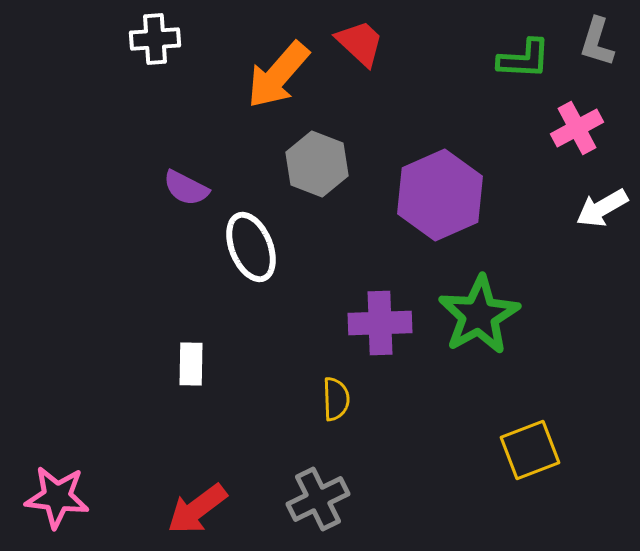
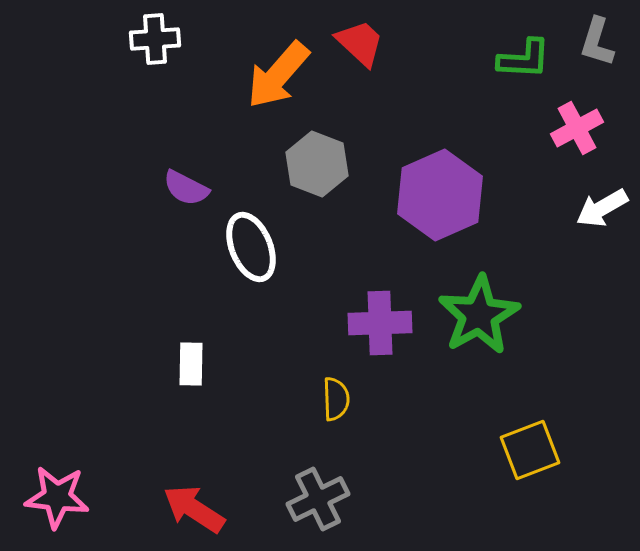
red arrow: moved 3 px left; rotated 70 degrees clockwise
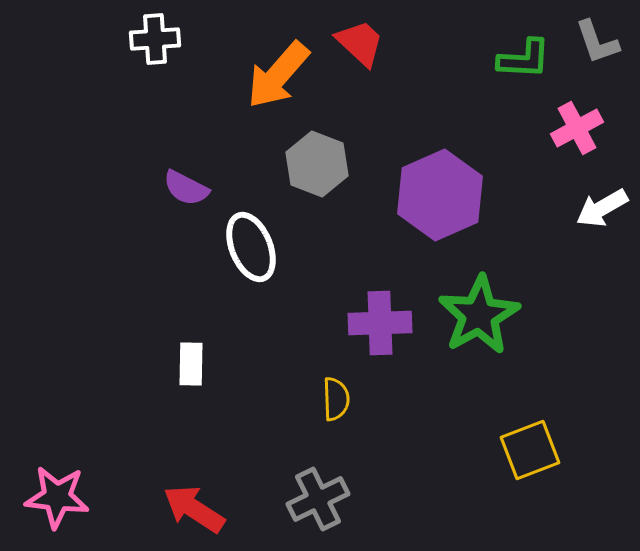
gray L-shape: rotated 36 degrees counterclockwise
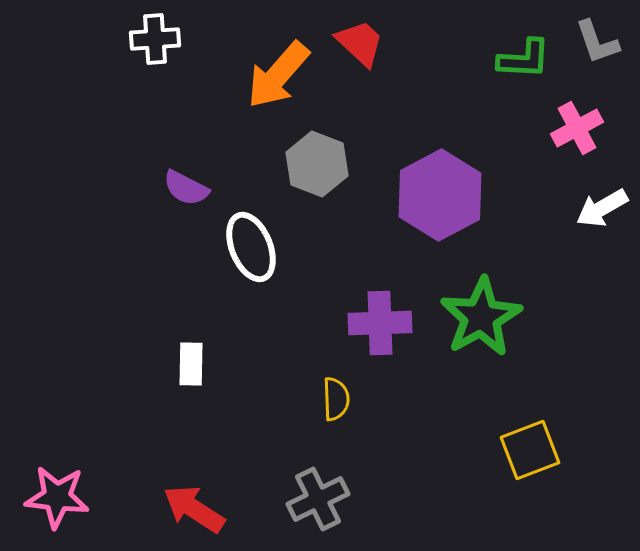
purple hexagon: rotated 4 degrees counterclockwise
green star: moved 2 px right, 2 px down
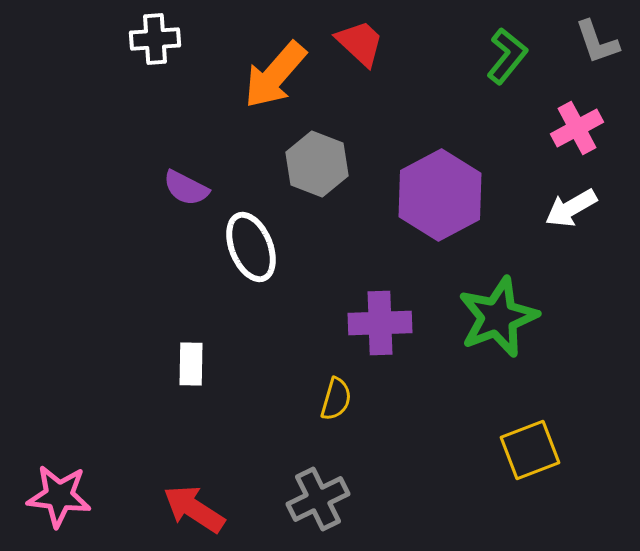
green L-shape: moved 17 px left, 3 px up; rotated 54 degrees counterclockwise
orange arrow: moved 3 px left
white arrow: moved 31 px left
green star: moved 17 px right; rotated 8 degrees clockwise
yellow semicircle: rotated 18 degrees clockwise
pink star: moved 2 px right, 1 px up
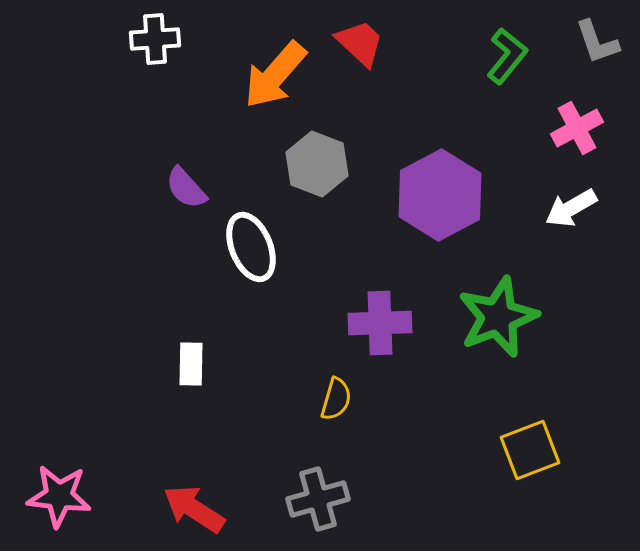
purple semicircle: rotated 21 degrees clockwise
gray cross: rotated 10 degrees clockwise
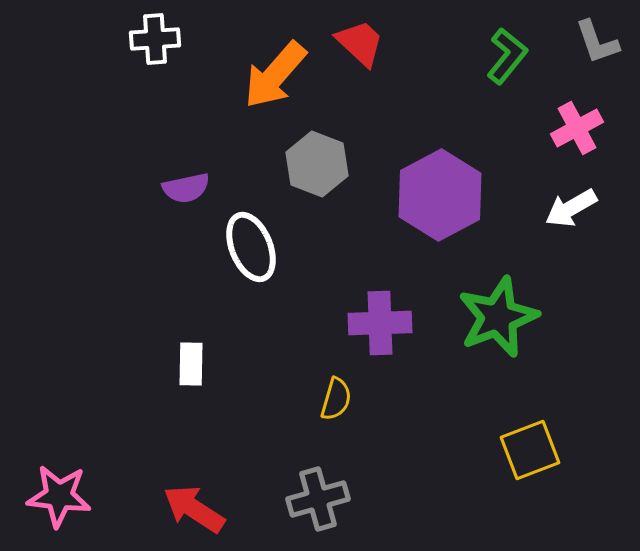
purple semicircle: rotated 60 degrees counterclockwise
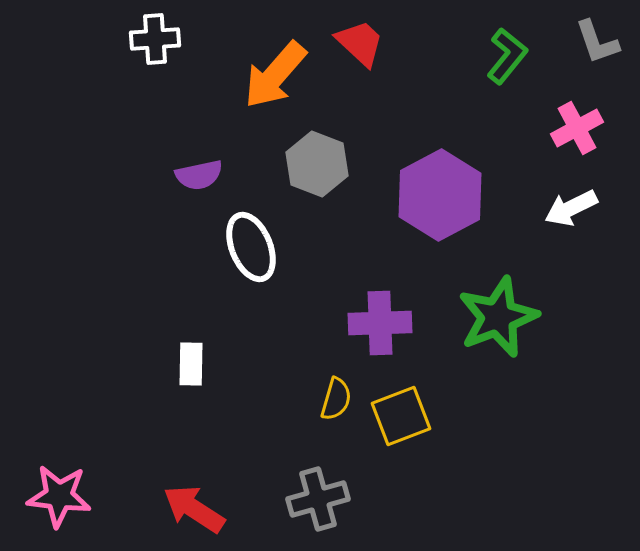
purple semicircle: moved 13 px right, 13 px up
white arrow: rotated 4 degrees clockwise
yellow square: moved 129 px left, 34 px up
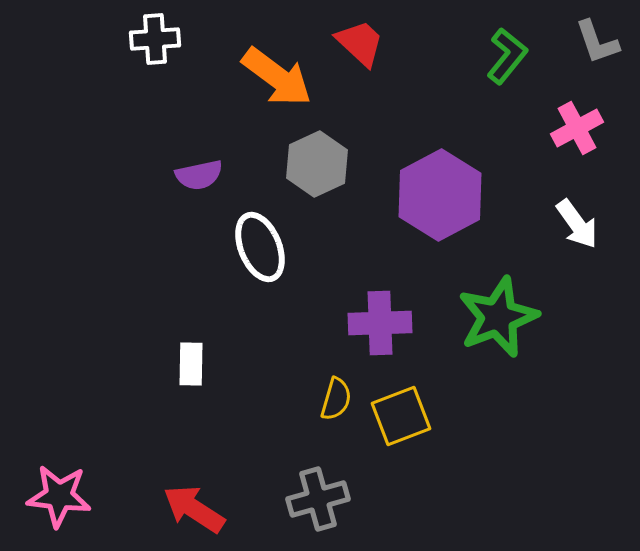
orange arrow: moved 2 px right, 2 px down; rotated 94 degrees counterclockwise
gray hexagon: rotated 14 degrees clockwise
white arrow: moved 6 px right, 16 px down; rotated 100 degrees counterclockwise
white ellipse: moved 9 px right
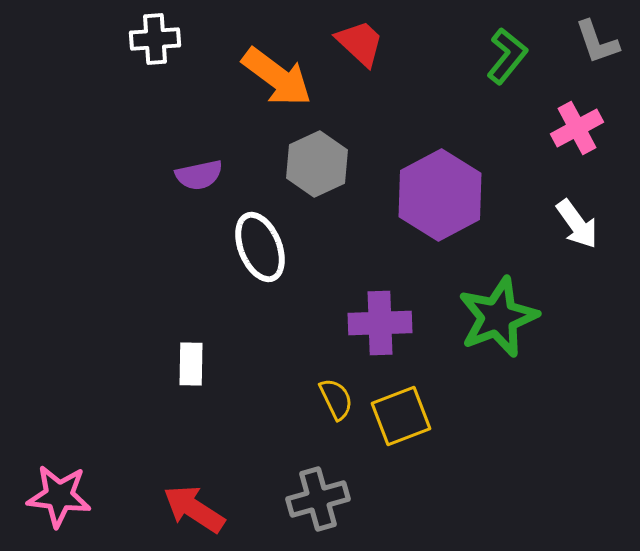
yellow semicircle: rotated 42 degrees counterclockwise
